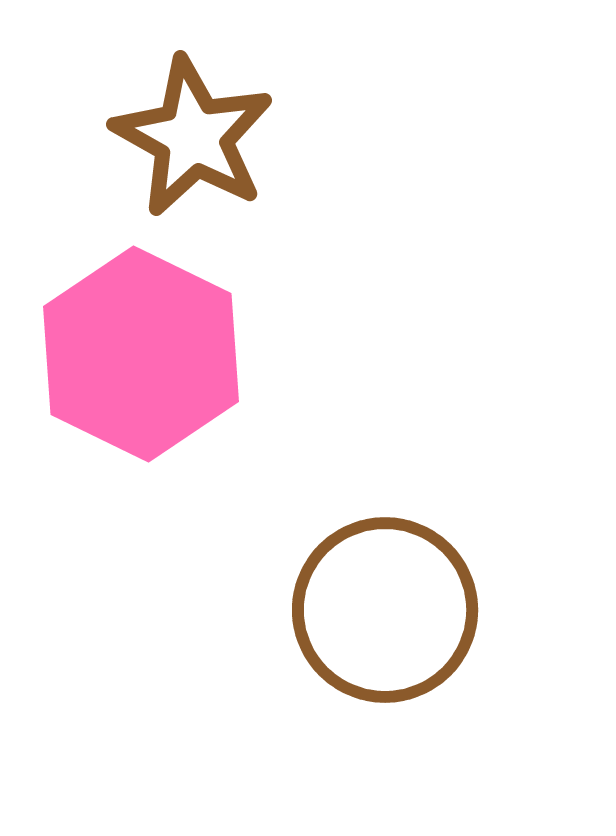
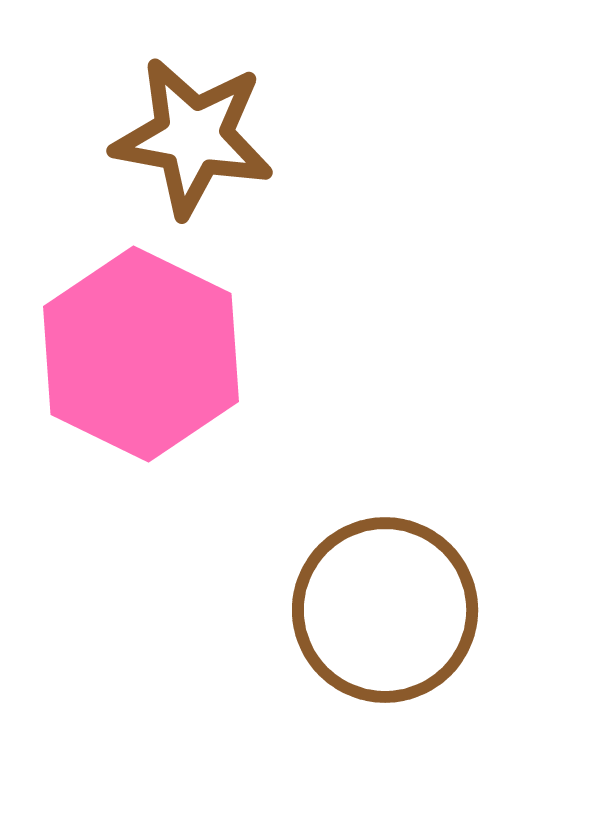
brown star: rotated 19 degrees counterclockwise
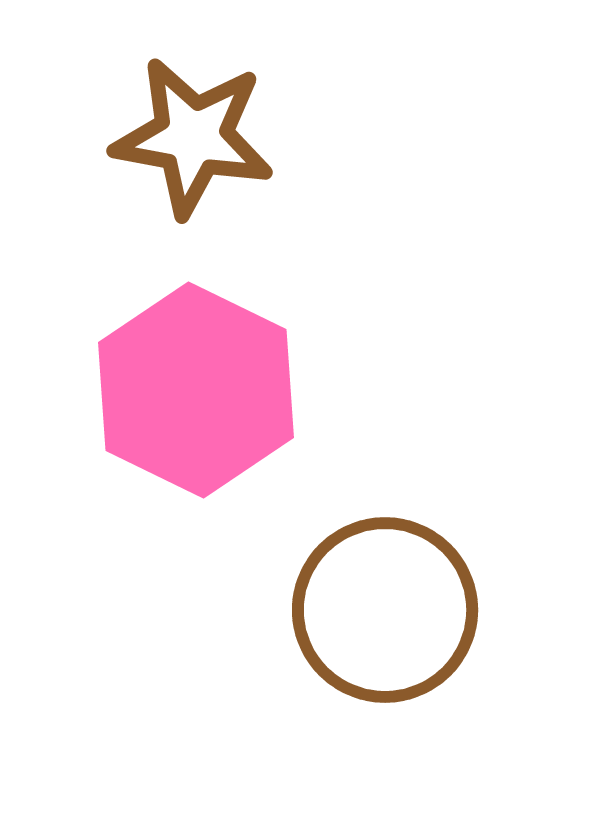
pink hexagon: moved 55 px right, 36 px down
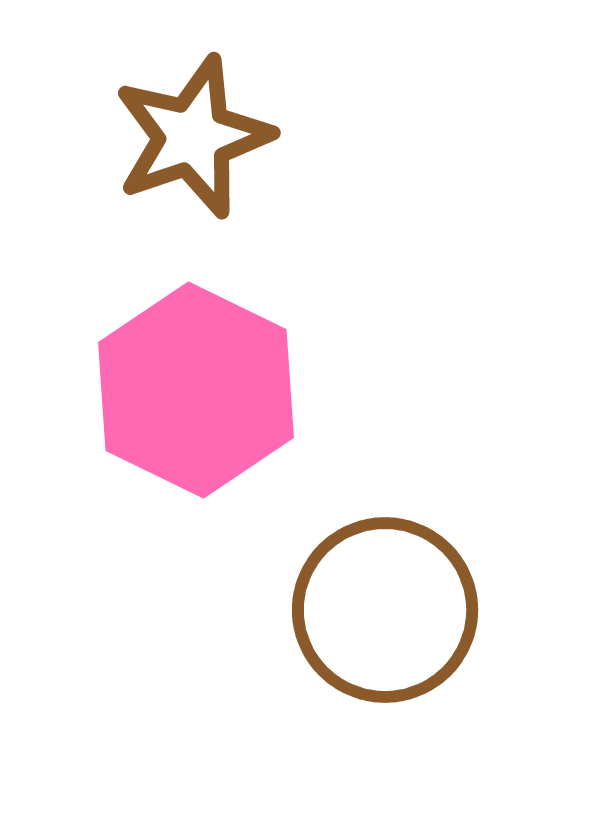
brown star: rotated 29 degrees counterclockwise
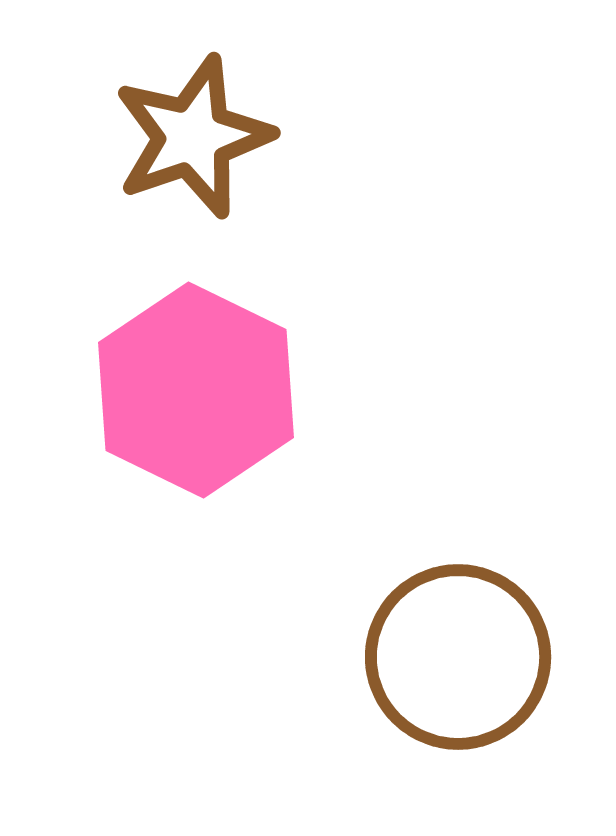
brown circle: moved 73 px right, 47 px down
